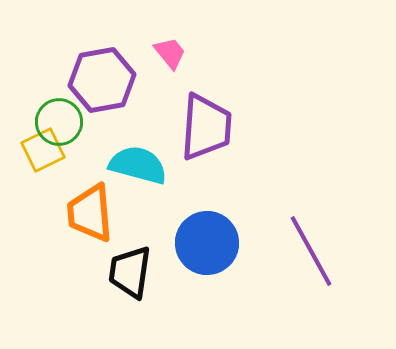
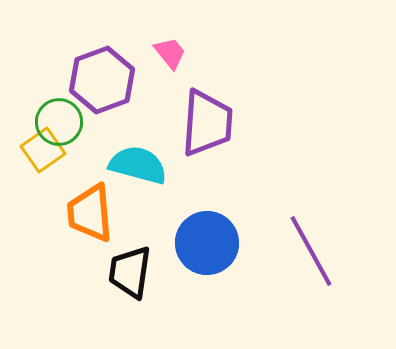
purple hexagon: rotated 10 degrees counterclockwise
purple trapezoid: moved 1 px right, 4 px up
yellow square: rotated 9 degrees counterclockwise
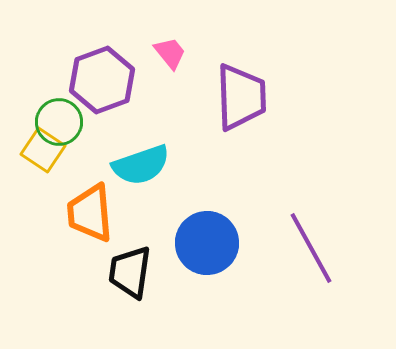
purple trapezoid: moved 34 px right, 26 px up; rotated 6 degrees counterclockwise
yellow square: rotated 21 degrees counterclockwise
cyan semicircle: moved 3 px right; rotated 146 degrees clockwise
purple line: moved 3 px up
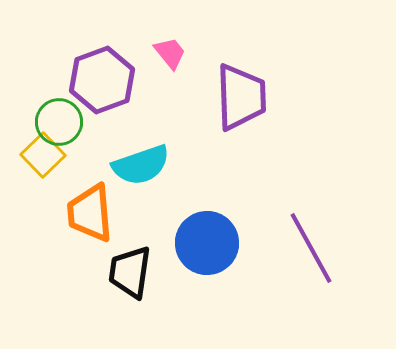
yellow square: moved 5 px down; rotated 12 degrees clockwise
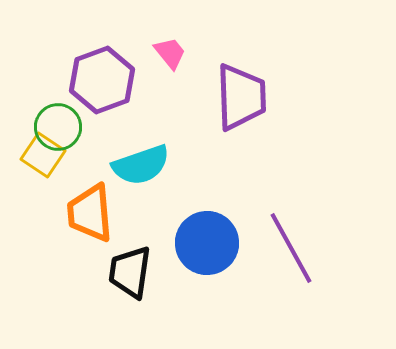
green circle: moved 1 px left, 5 px down
yellow square: rotated 12 degrees counterclockwise
purple line: moved 20 px left
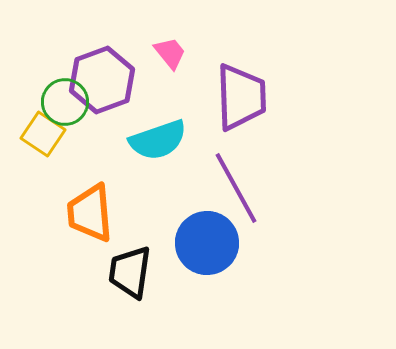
green circle: moved 7 px right, 25 px up
yellow square: moved 21 px up
cyan semicircle: moved 17 px right, 25 px up
purple line: moved 55 px left, 60 px up
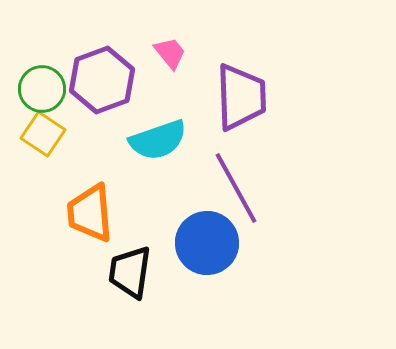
green circle: moved 23 px left, 13 px up
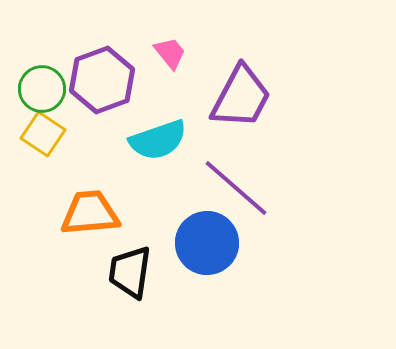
purple trapezoid: rotated 30 degrees clockwise
purple line: rotated 20 degrees counterclockwise
orange trapezoid: rotated 90 degrees clockwise
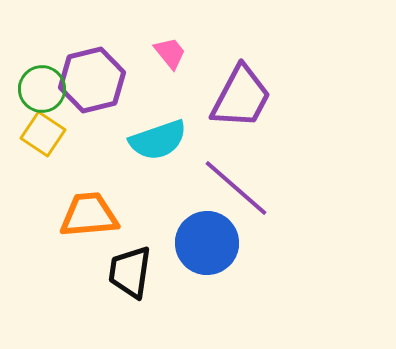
purple hexagon: moved 10 px left; rotated 6 degrees clockwise
orange trapezoid: moved 1 px left, 2 px down
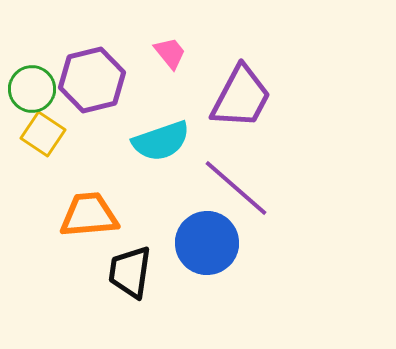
green circle: moved 10 px left
cyan semicircle: moved 3 px right, 1 px down
